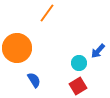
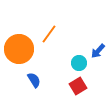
orange line: moved 2 px right, 21 px down
orange circle: moved 2 px right, 1 px down
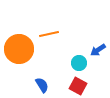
orange line: rotated 42 degrees clockwise
blue arrow: moved 1 px up; rotated 14 degrees clockwise
blue semicircle: moved 8 px right, 5 px down
red square: rotated 30 degrees counterclockwise
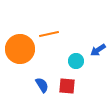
orange circle: moved 1 px right
cyan circle: moved 3 px left, 2 px up
red square: moved 11 px left; rotated 24 degrees counterclockwise
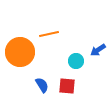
orange circle: moved 3 px down
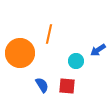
orange line: rotated 66 degrees counterclockwise
orange circle: moved 1 px down
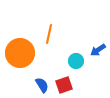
red square: moved 3 px left, 1 px up; rotated 24 degrees counterclockwise
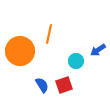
orange circle: moved 2 px up
